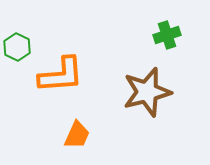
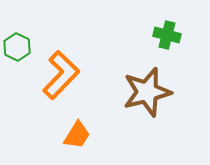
green cross: rotated 32 degrees clockwise
orange L-shape: rotated 42 degrees counterclockwise
orange trapezoid: rotated 8 degrees clockwise
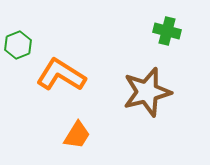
green cross: moved 4 px up
green hexagon: moved 1 px right, 2 px up; rotated 12 degrees clockwise
orange L-shape: rotated 102 degrees counterclockwise
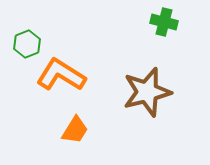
green cross: moved 3 px left, 9 px up
green hexagon: moved 9 px right, 1 px up
orange trapezoid: moved 2 px left, 5 px up
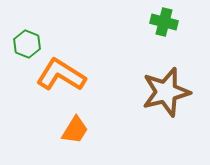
green hexagon: rotated 16 degrees counterclockwise
brown star: moved 19 px right
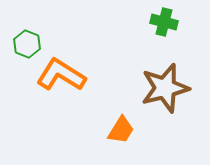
brown star: moved 1 px left, 4 px up
orange trapezoid: moved 46 px right
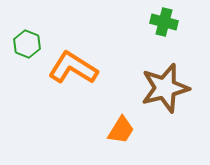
orange L-shape: moved 12 px right, 7 px up
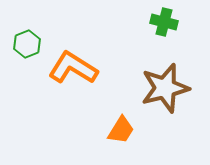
green hexagon: rotated 16 degrees clockwise
